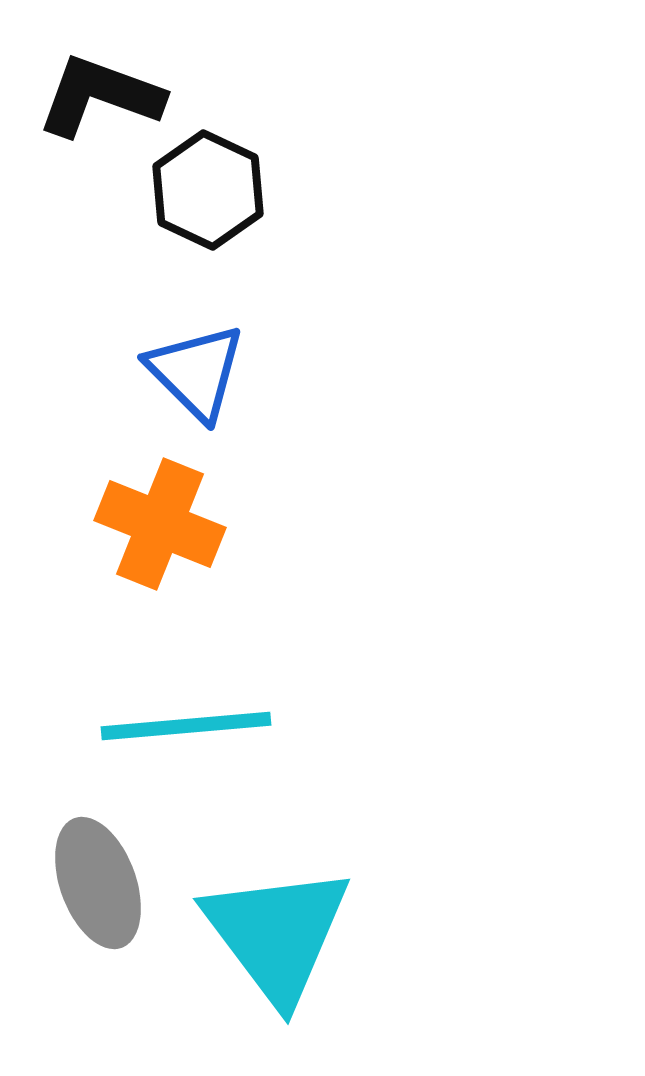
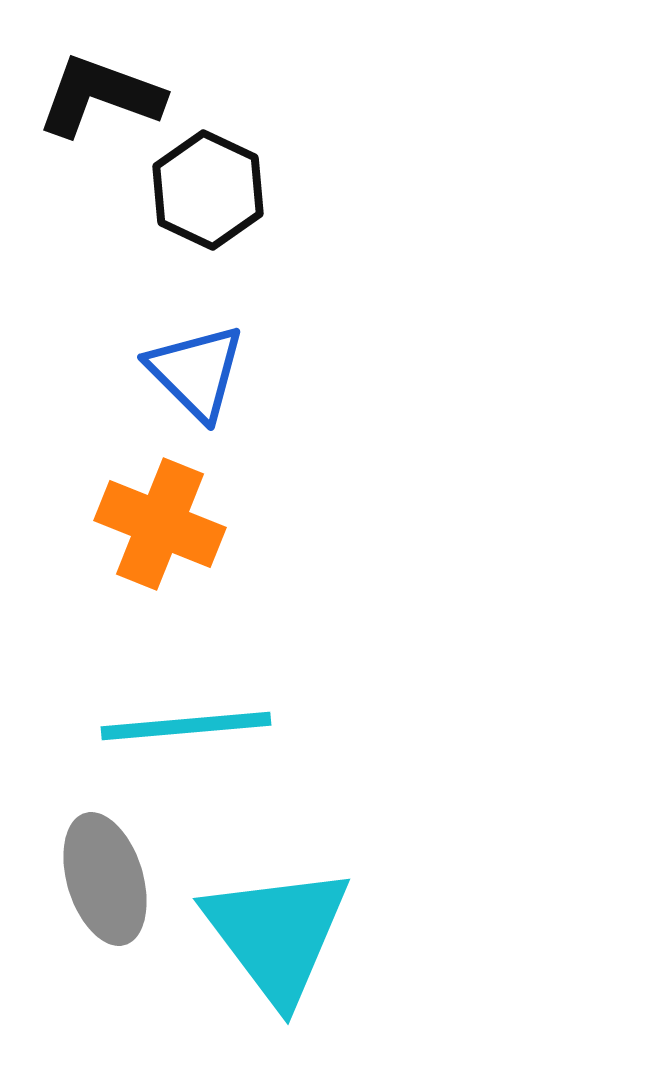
gray ellipse: moved 7 px right, 4 px up; rotated 3 degrees clockwise
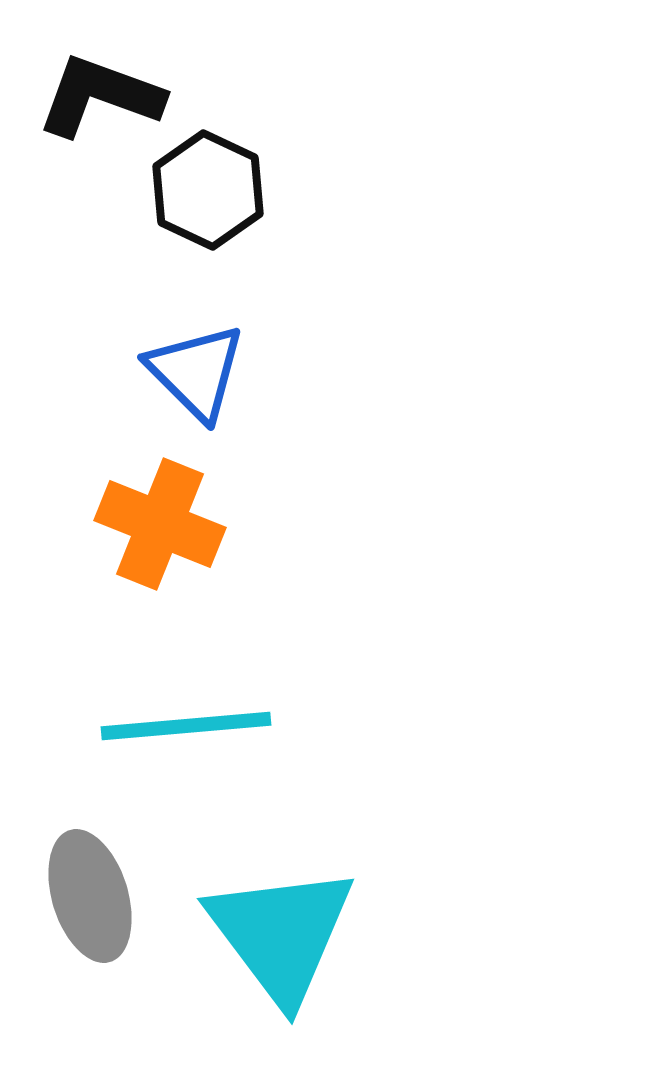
gray ellipse: moved 15 px left, 17 px down
cyan triangle: moved 4 px right
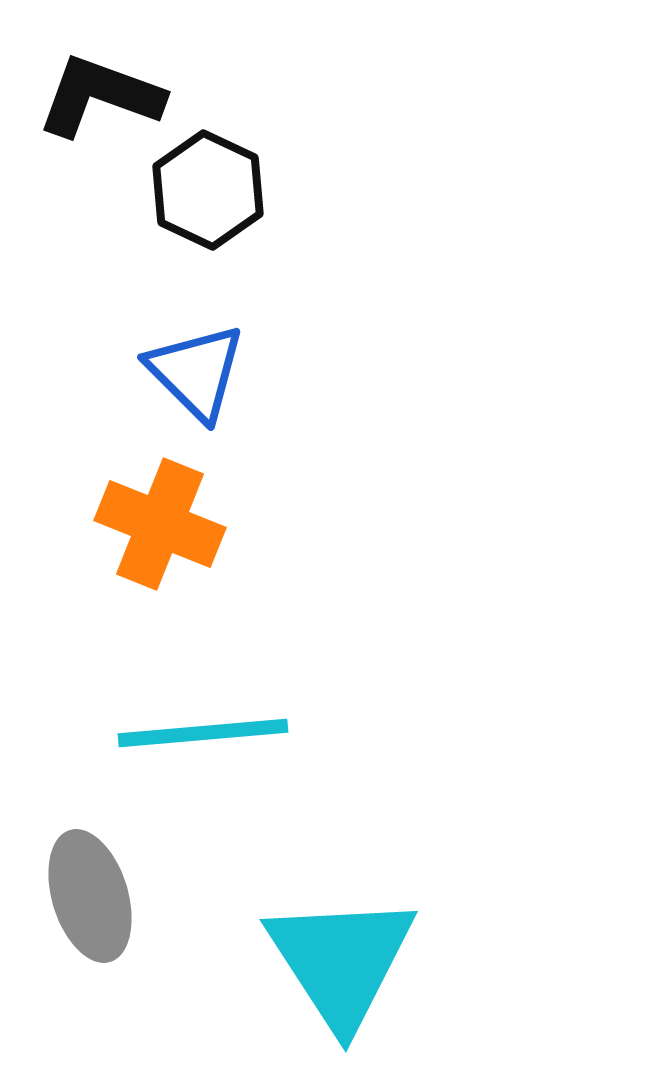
cyan line: moved 17 px right, 7 px down
cyan triangle: moved 60 px right, 27 px down; rotated 4 degrees clockwise
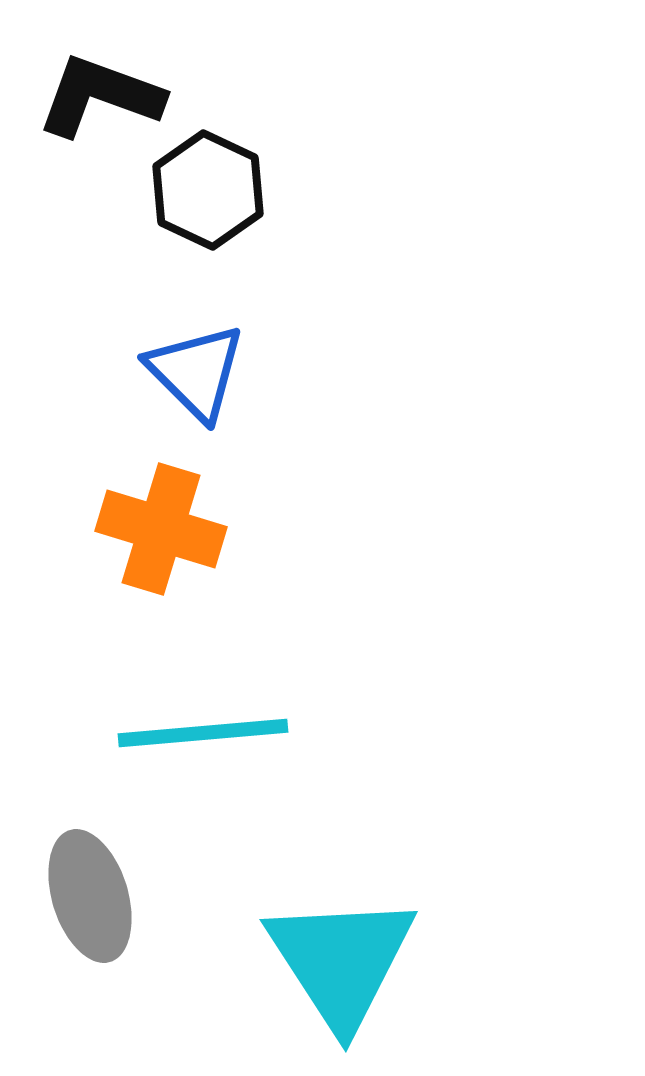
orange cross: moved 1 px right, 5 px down; rotated 5 degrees counterclockwise
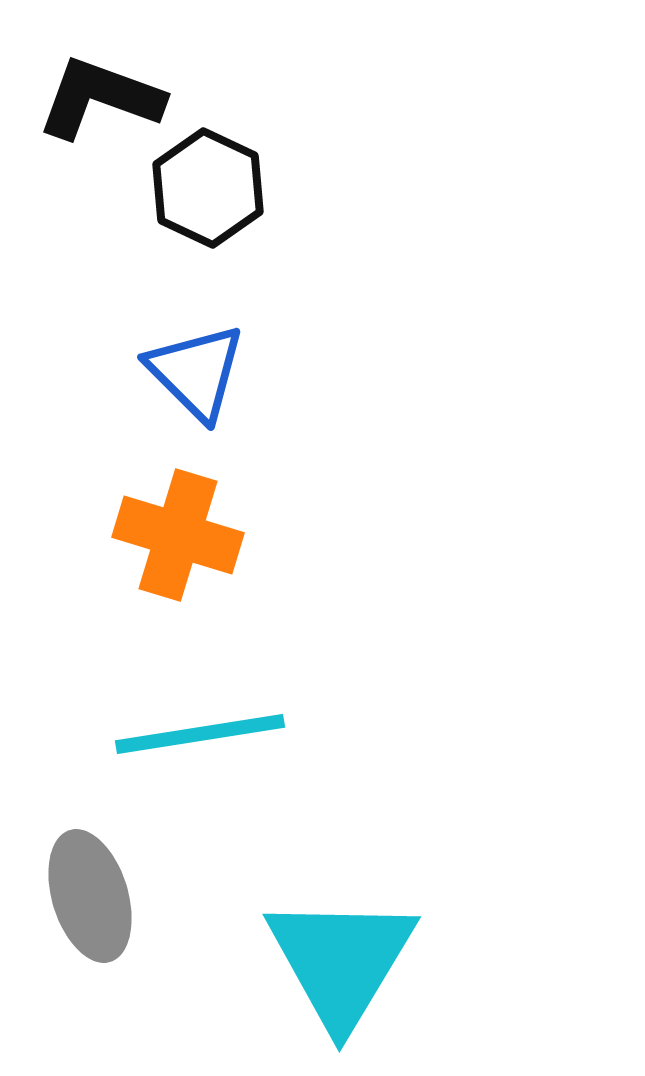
black L-shape: moved 2 px down
black hexagon: moved 2 px up
orange cross: moved 17 px right, 6 px down
cyan line: moved 3 px left, 1 px down; rotated 4 degrees counterclockwise
cyan triangle: rotated 4 degrees clockwise
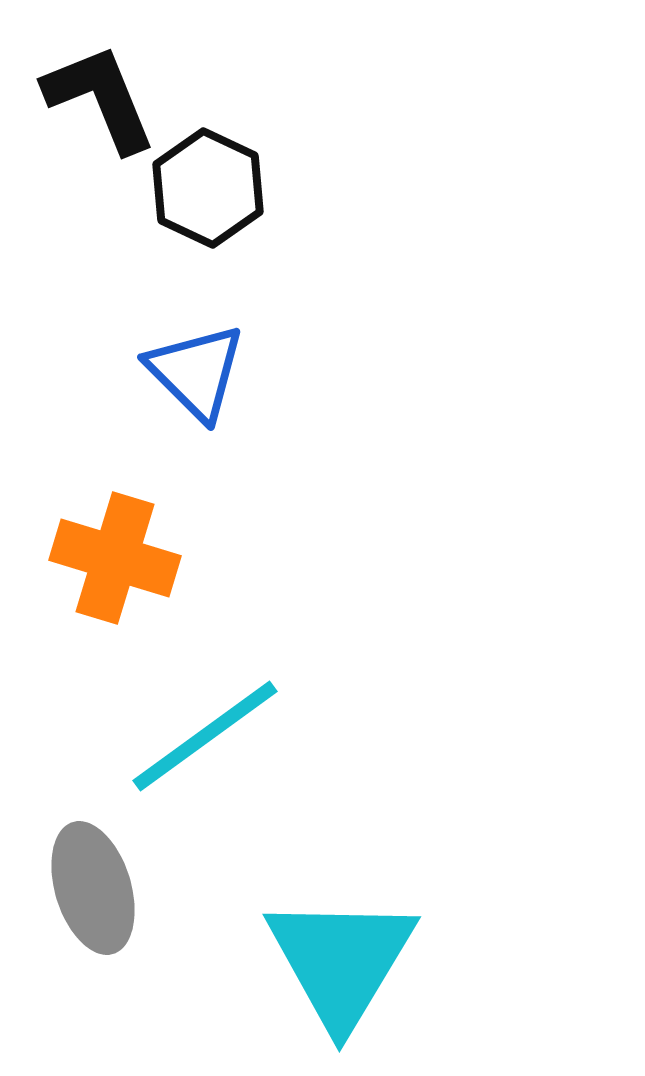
black L-shape: rotated 48 degrees clockwise
orange cross: moved 63 px left, 23 px down
cyan line: moved 5 px right, 2 px down; rotated 27 degrees counterclockwise
gray ellipse: moved 3 px right, 8 px up
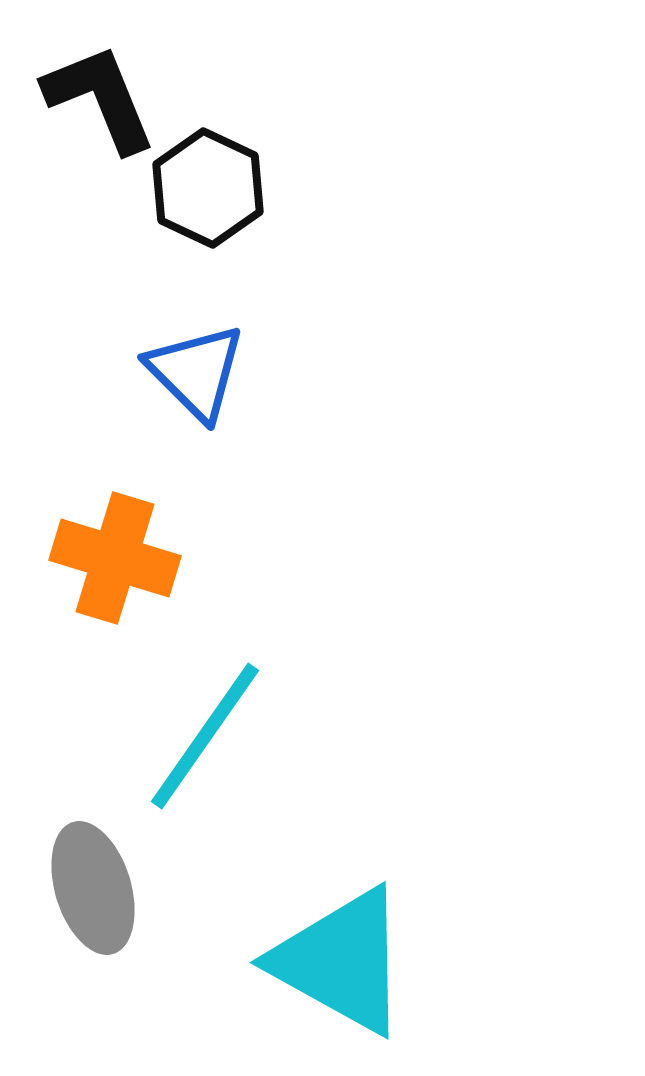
cyan line: rotated 19 degrees counterclockwise
cyan triangle: rotated 32 degrees counterclockwise
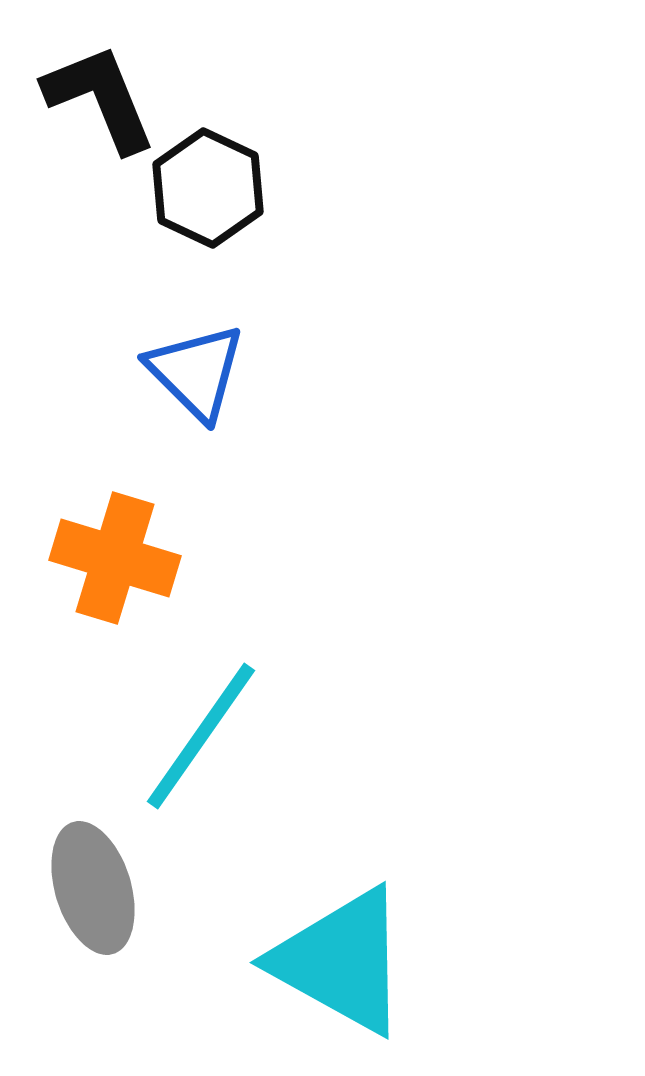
cyan line: moved 4 px left
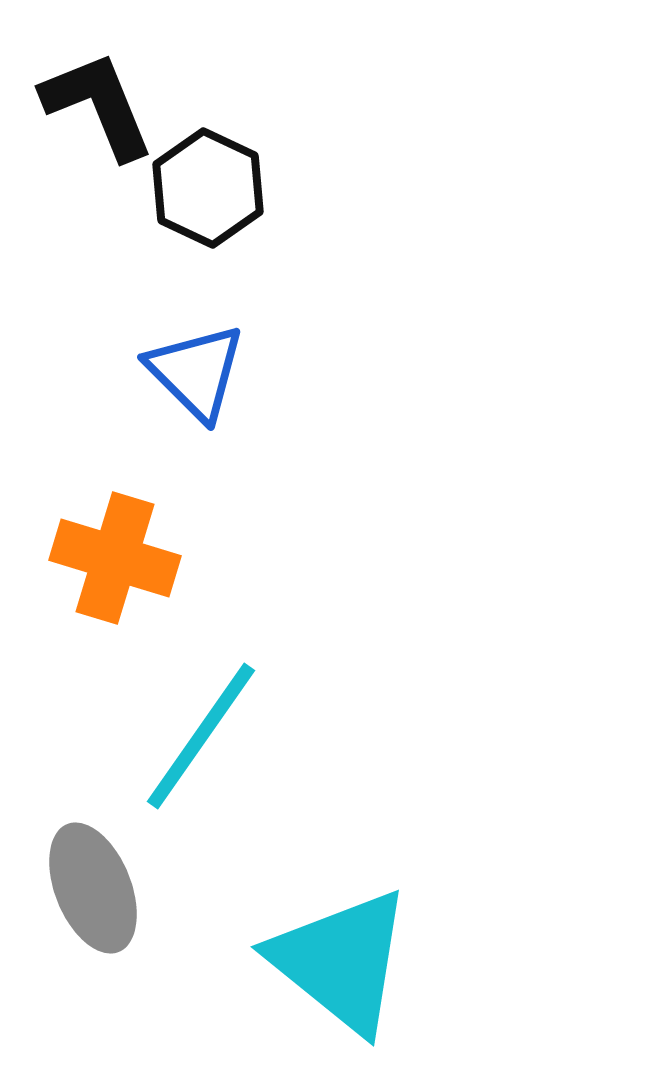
black L-shape: moved 2 px left, 7 px down
gray ellipse: rotated 5 degrees counterclockwise
cyan triangle: rotated 10 degrees clockwise
